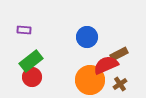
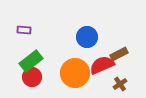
red semicircle: moved 4 px left
orange circle: moved 15 px left, 7 px up
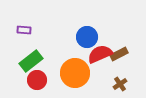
red semicircle: moved 2 px left, 11 px up
red circle: moved 5 px right, 3 px down
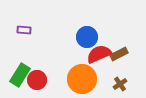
red semicircle: moved 1 px left
green rectangle: moved 11 px left, 14 px down; rotated 20 degrees counterclockwise
orange circle: moved 7 px right, 6 px down
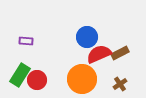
purple rectangle: moved 2 px right, 11 px down
brown rectangle: moved 1 px right, 1 px up
